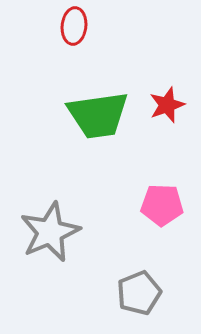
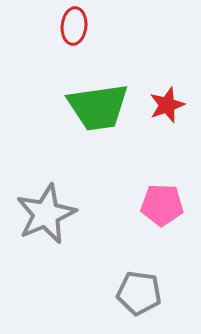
green trapezoid: moved 8 px up
gray star: moved 4 px left, 18 px up
gray pentagon: rotated 30 degrees clockwise
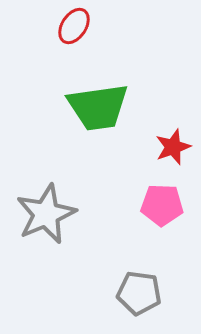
red ellipse: rotated 27 degrees clockwise
red star: moved 6 px right, 42 px down
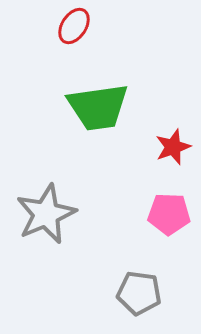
pink pentagon: moved 7 px right, 9 px down
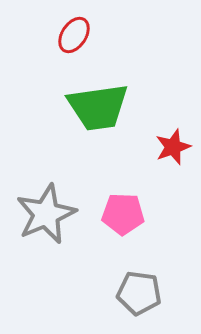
red ellipse: moved 9 px down
pink pentagon: moved 46 px left
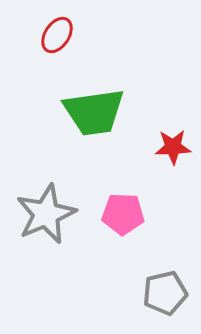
red ellipse: moved 17 px left
green trapezoid: moved 4 px left, 5 px down
red star: rotated 18 degrees clockwise
gray pentagon: moved 26 px right; rotated 21 degrees counterclockwise
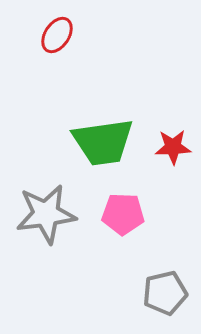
green trapezoid: moved 9 px right, 30 px down
gray star: rotated 16 degrees clockwise
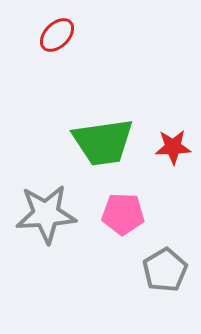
red ellipse: rotated 12 degrees clockwise
gray star: rotated 4 degrees clockwise
gray pentagon: moved 23 px up; rotated 18 degrees counterclockwise
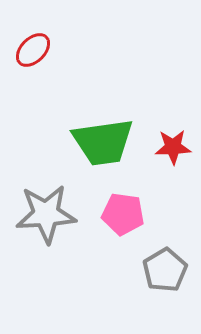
red ellipse: moved 24 px left, 15 px down
pink pentagon: rotated 6 degrees clockwise
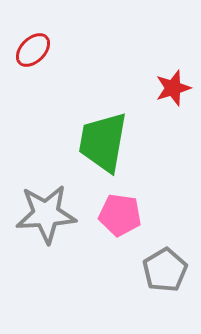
green trapezoid: rotated 108 degrees clockwise
red star: moved 59 px up; rotated 15 degrees counterclockwise
pink pentagon: moved 3 px left, 1 px down
